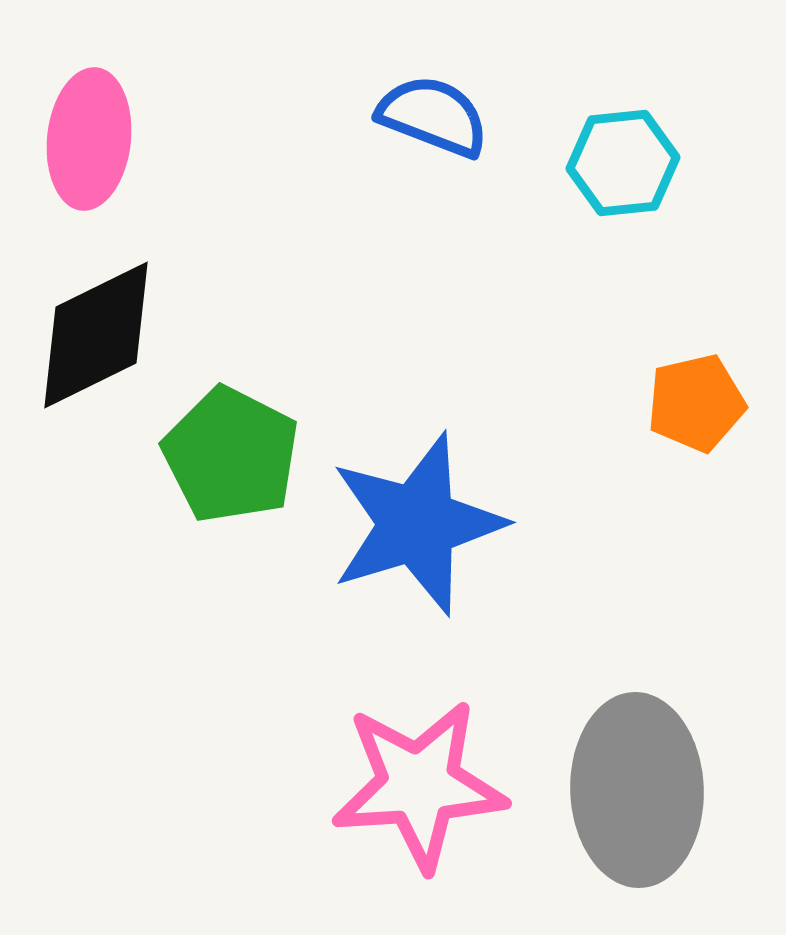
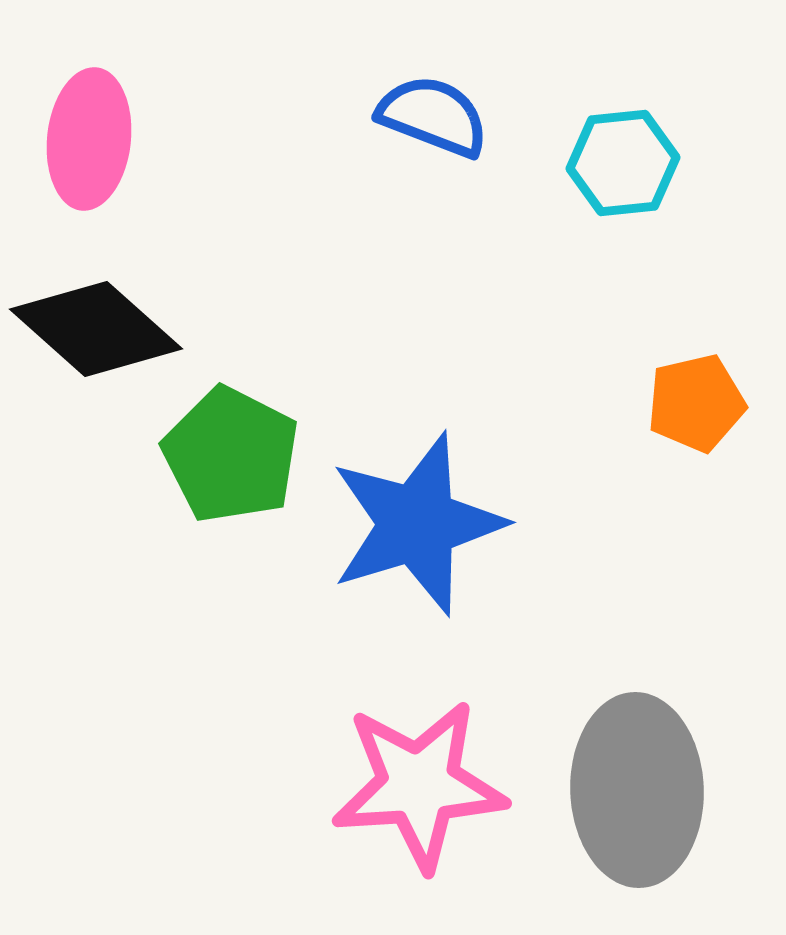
black diamond: moved 6 px up; rotated 68 degrees clockwise
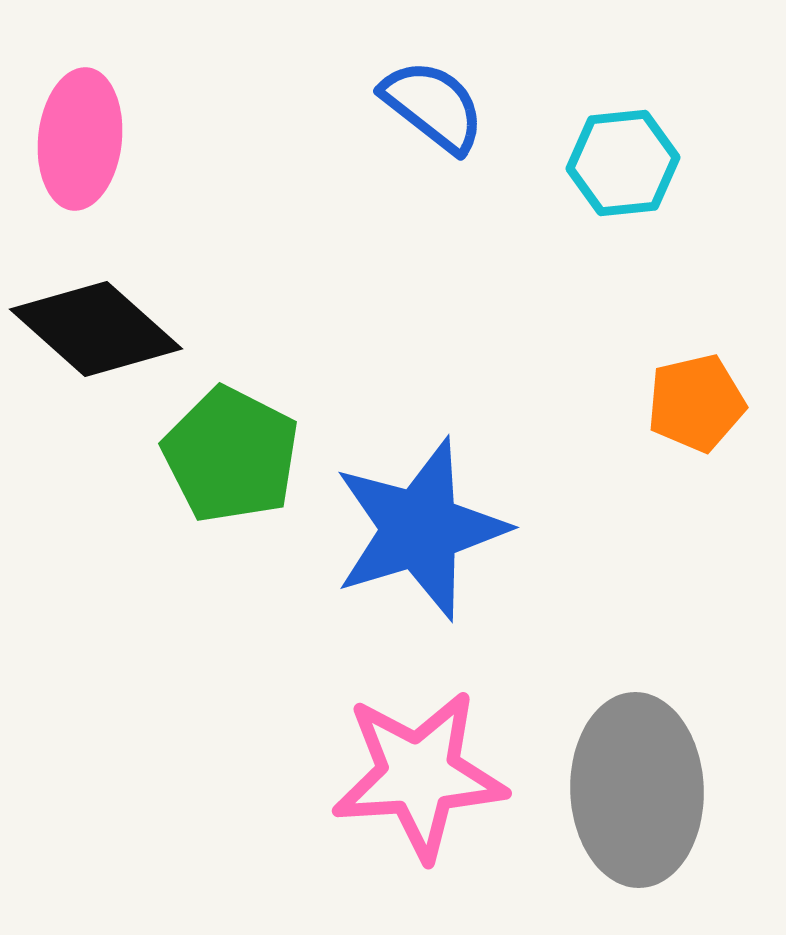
blue semicircle: moved 10 px up; rotated 17 degrees clockwise
pink ellipse: moved 9 px left
blue star: moved 3 px right, 5 px down
pink star: moved 10 px up
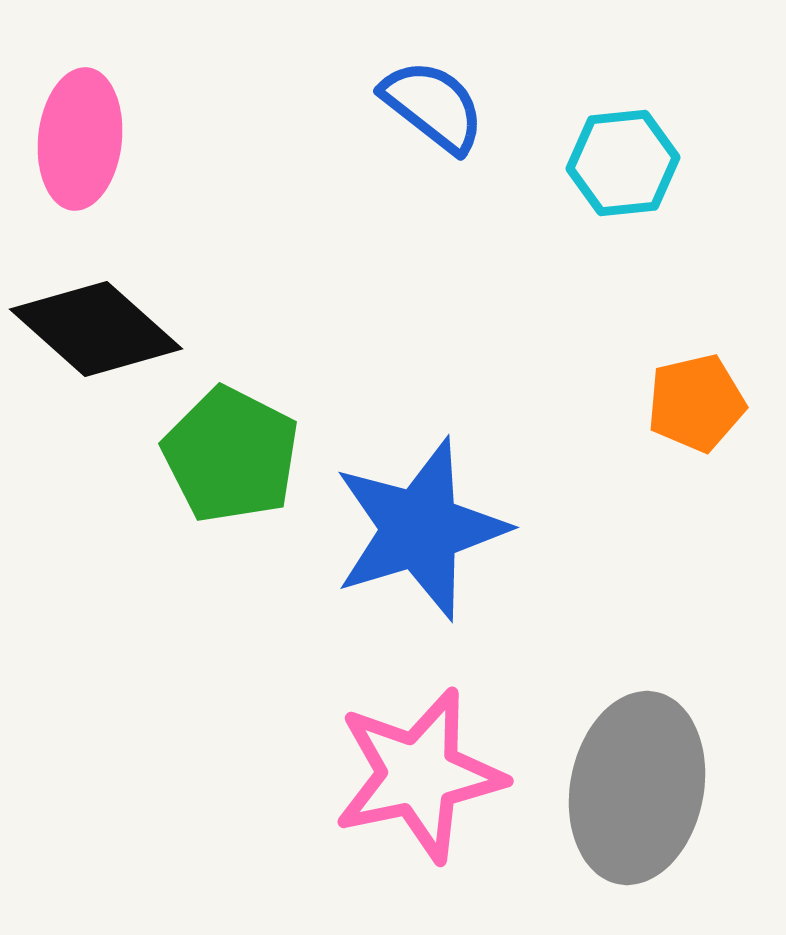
pink star: rotated 8 degrees counterclockwise
gray ellipse: moved 2 px up; rotated 13 degrees clockwise
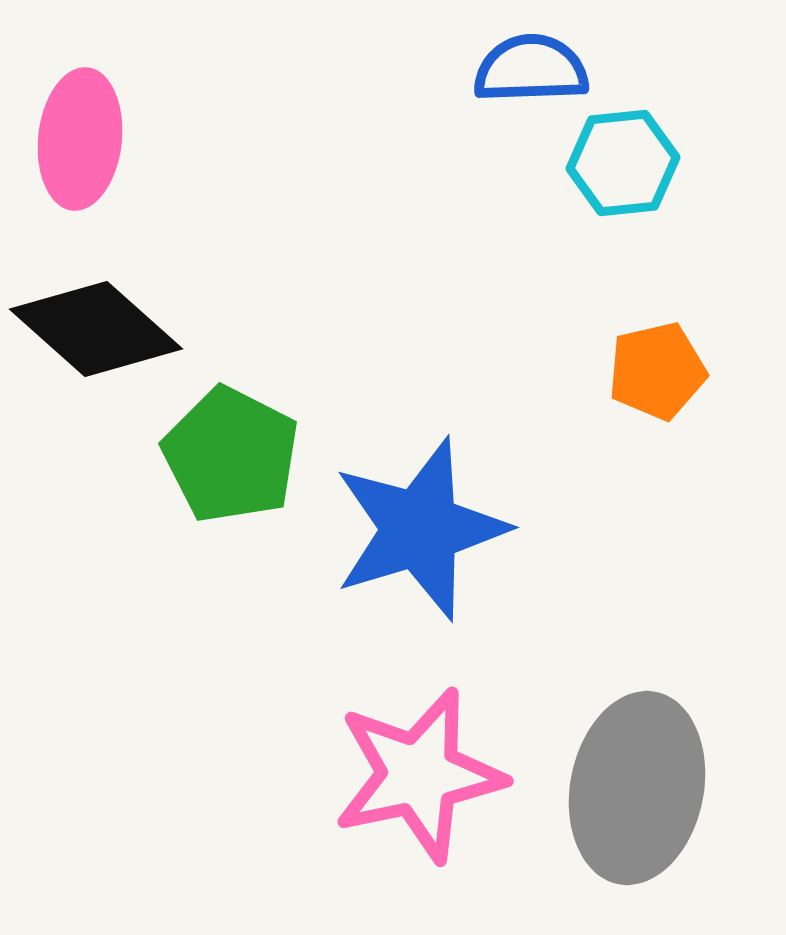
blue semicircle: moved 98 px right, 37 px up; rotated 40 degrees counterclockwise
orange pentagon: moved 39 px left, 32 px up
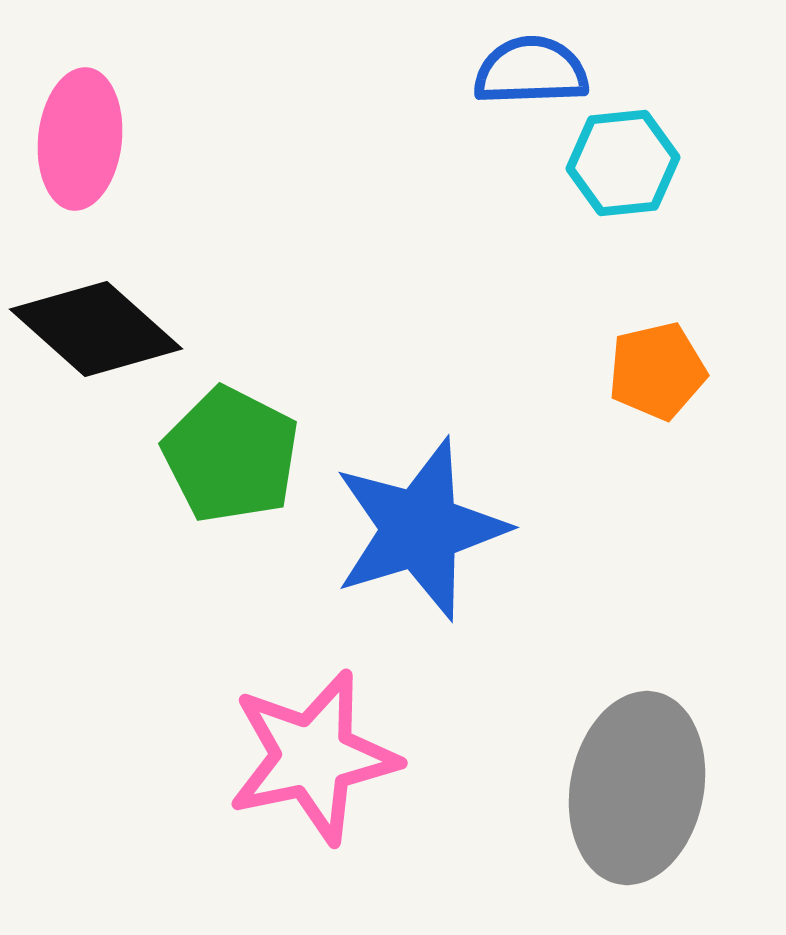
blue semicircle: moved 2 px down
pink star: moved 106 px left, 18 px up
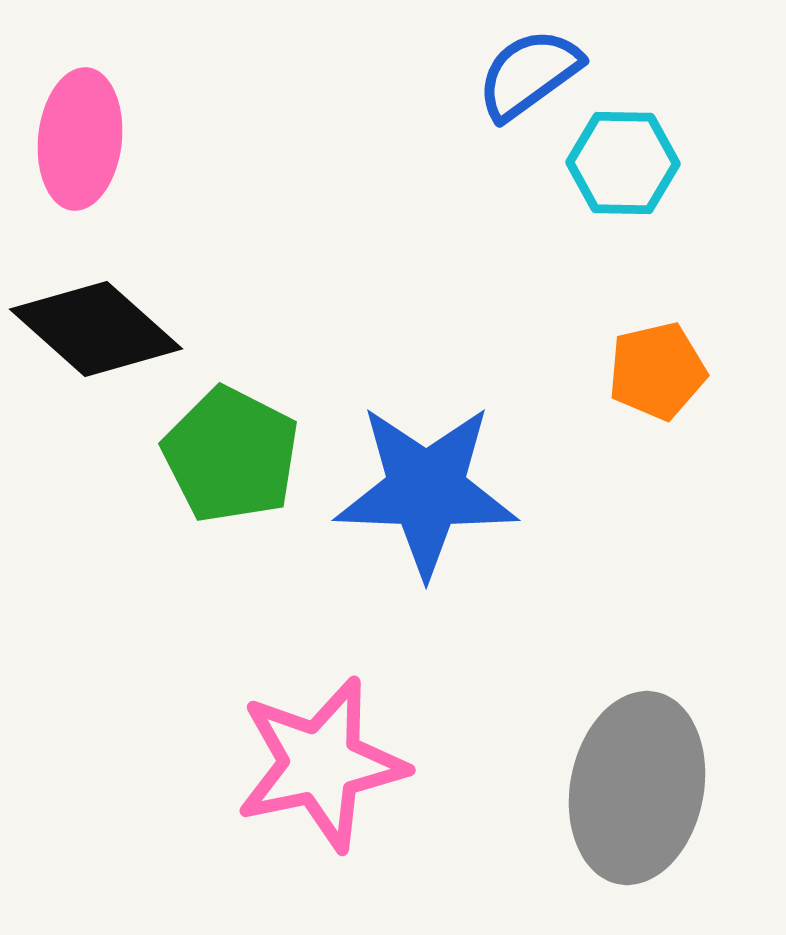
blue semicircle: moved 2 px left, 3 px down; rotated 34 degrees counterclockwise
cyan hexagon: rotated 7 degrees clockwise
blue star: moved 6 px right, 39 px up; rotated 19 degrees clockwise
pink star: moved 8 px right, 7 px down
